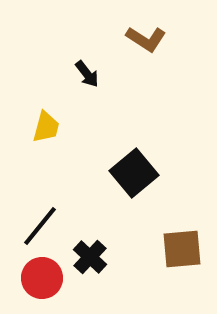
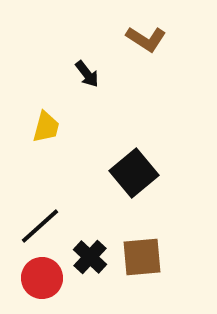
black line: rotated 9 degrees clockwise
brown square: moved 40 px left, 8 px down
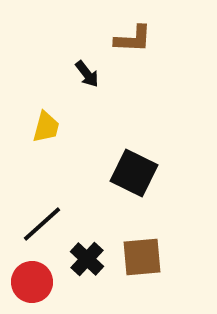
brown L-shape: moved 13 px left; rotated 30 degrees counterclockwise
black square: rotated 24 degrees counterclockwise
black line: moved 2 px right, 2 px up
black cross: moved 3 px left, 2 px down
red circle: moved 10 px left, 4 px down
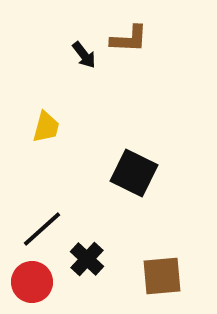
brown L-shape: moved 4 px left
black arrow: moved 3 px left, 19 px up
black line: moved 5 px down
brown square: moved 20 px right, 19 px down
